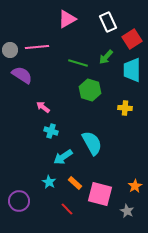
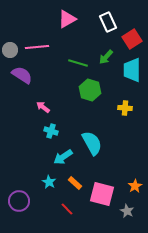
pink square: moved 2 px right
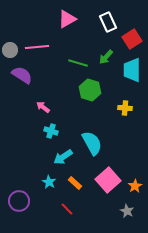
pink square: moved 6 px right, 14 px up; rotated 35 degrees clockwise
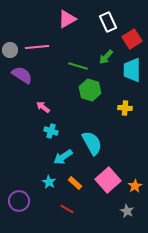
green line: moved 3 px down
red line: rotated 16 degrees counterclockwise
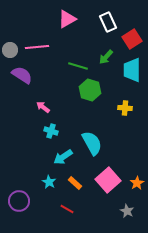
orange star: moved 2 px right, 3 px up
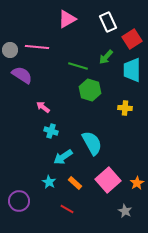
pink line: rotated 10 degrees clockwise
gray star: moved 2 px left
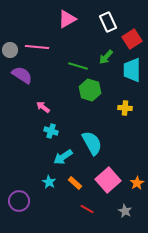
red line: moved 20 px right
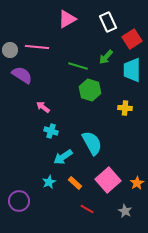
cyan star: rotated 16 degrees clockwise
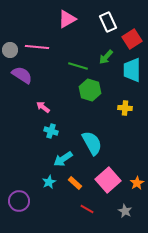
cyan arrow: moved 2 px down
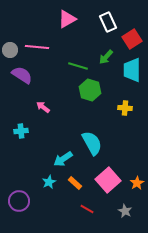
cyan cross: moved 30 px left; rotated 24 degrees counterclockwise
